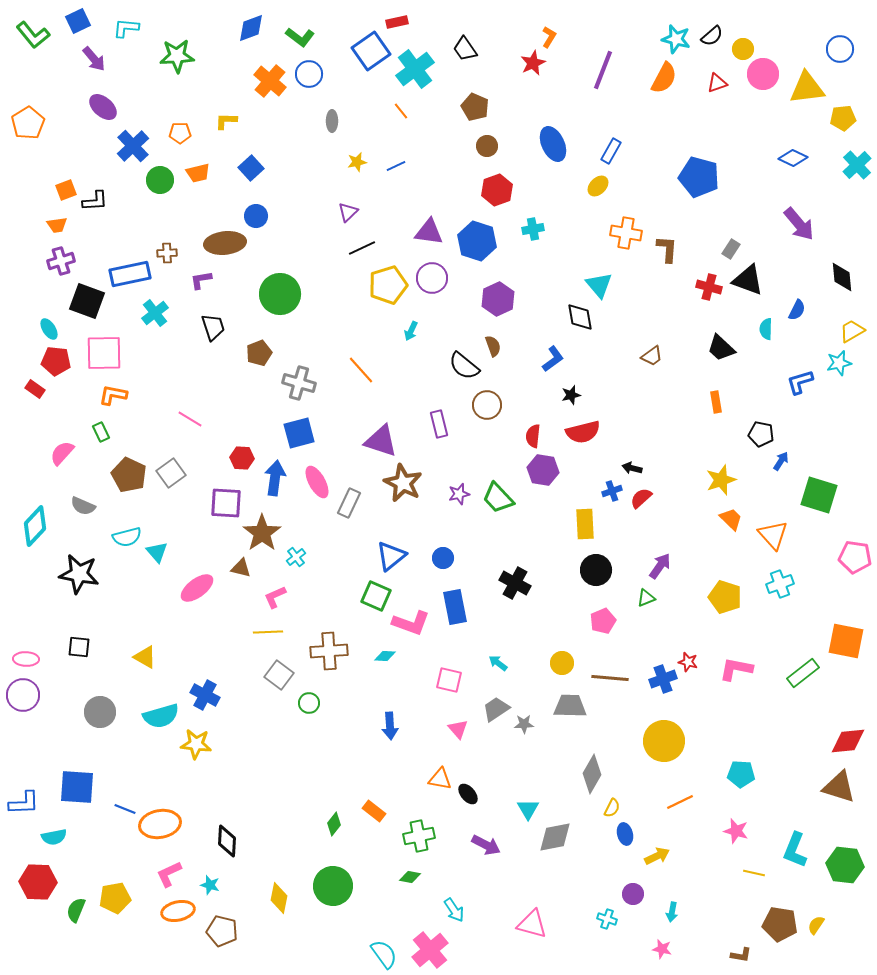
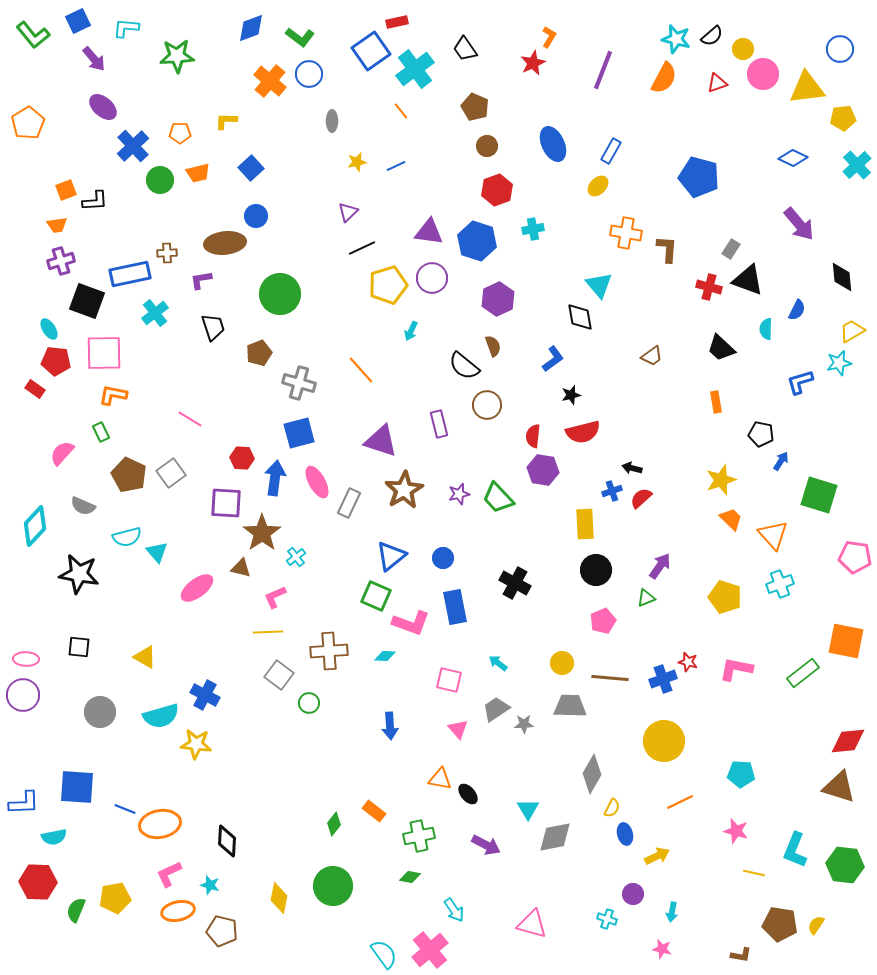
brown star at (403, 483): moved 1 px right, 7 px down; rotated 15 degrees clockwise
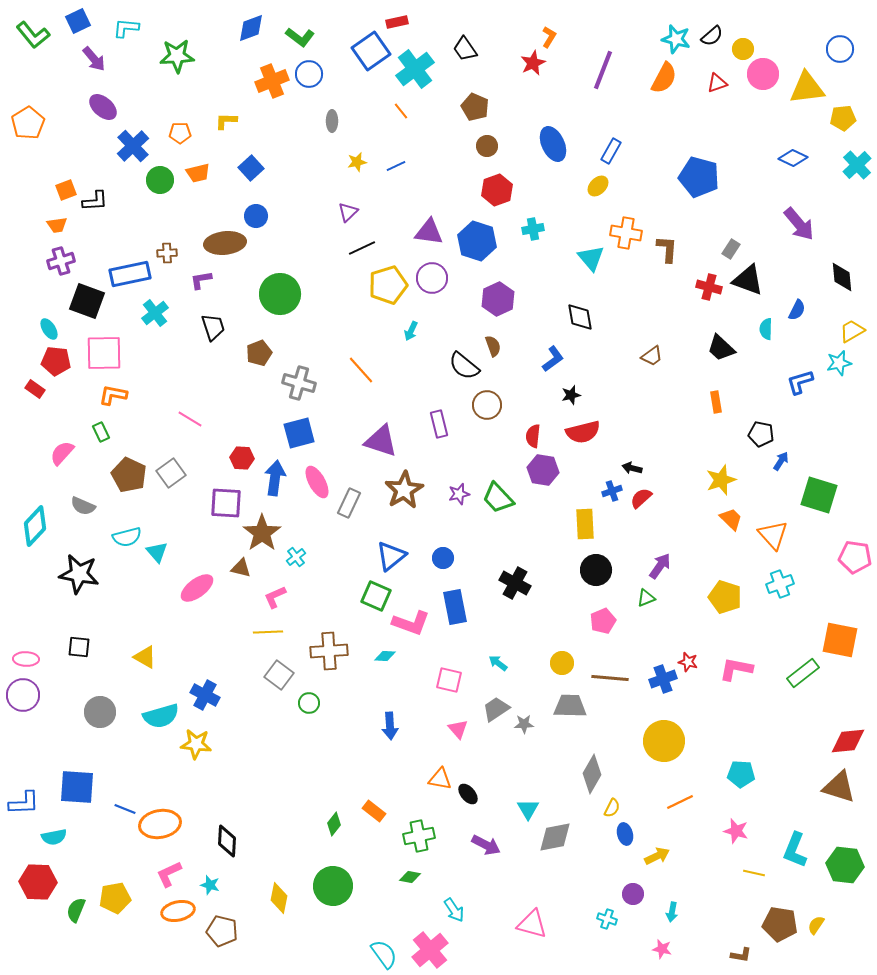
orange cross at (270, 81): moved 2 px right; rotated 28 degrees clockwise
cyan triangle at (599, 285): moved 8 px left, 27 px up
orange square at (846, 641): moved 6 px left, 1 px up
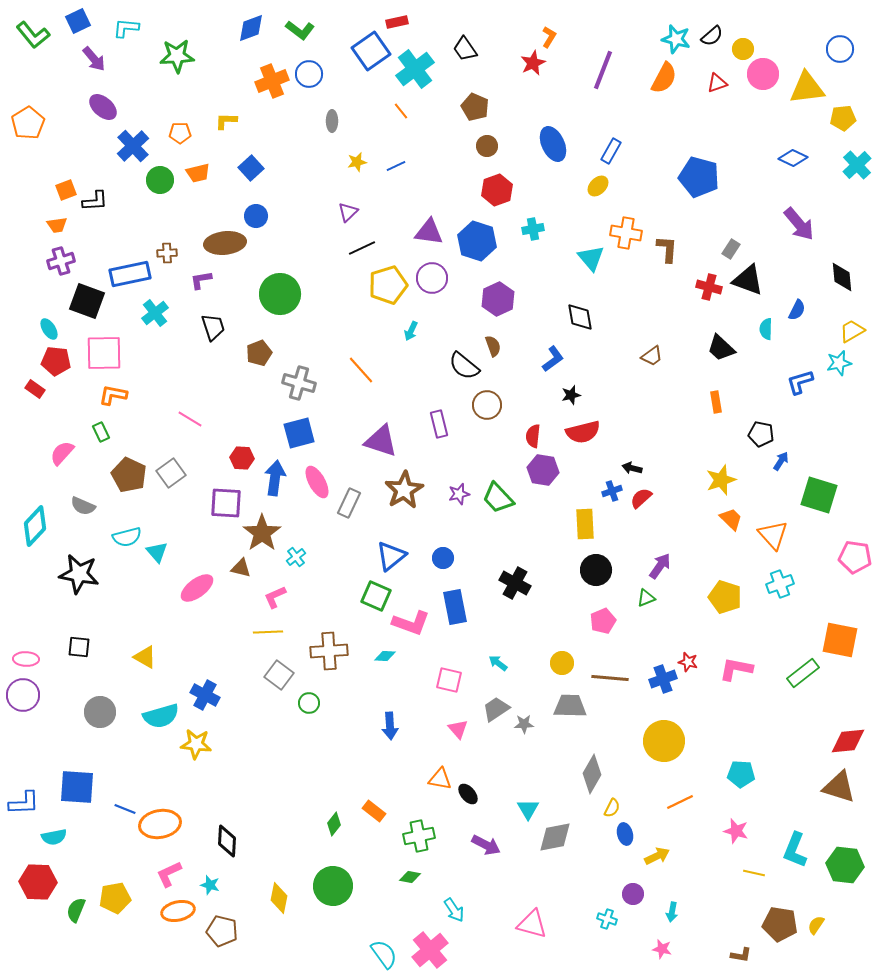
green L-shape at (300, 37): moved 7 px up
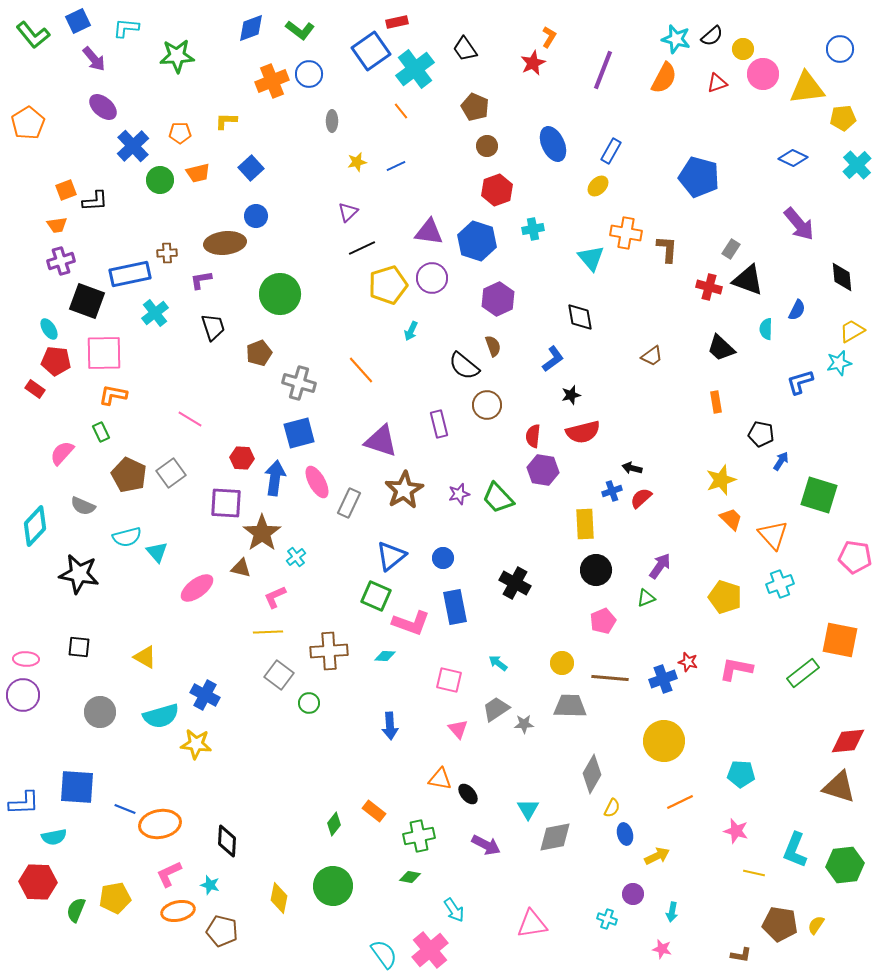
green hexagon at (845, 865): rotated 12 degrees counterclockwise
pink triangle at (532, 924): rotated 24 degrees counterclockwise
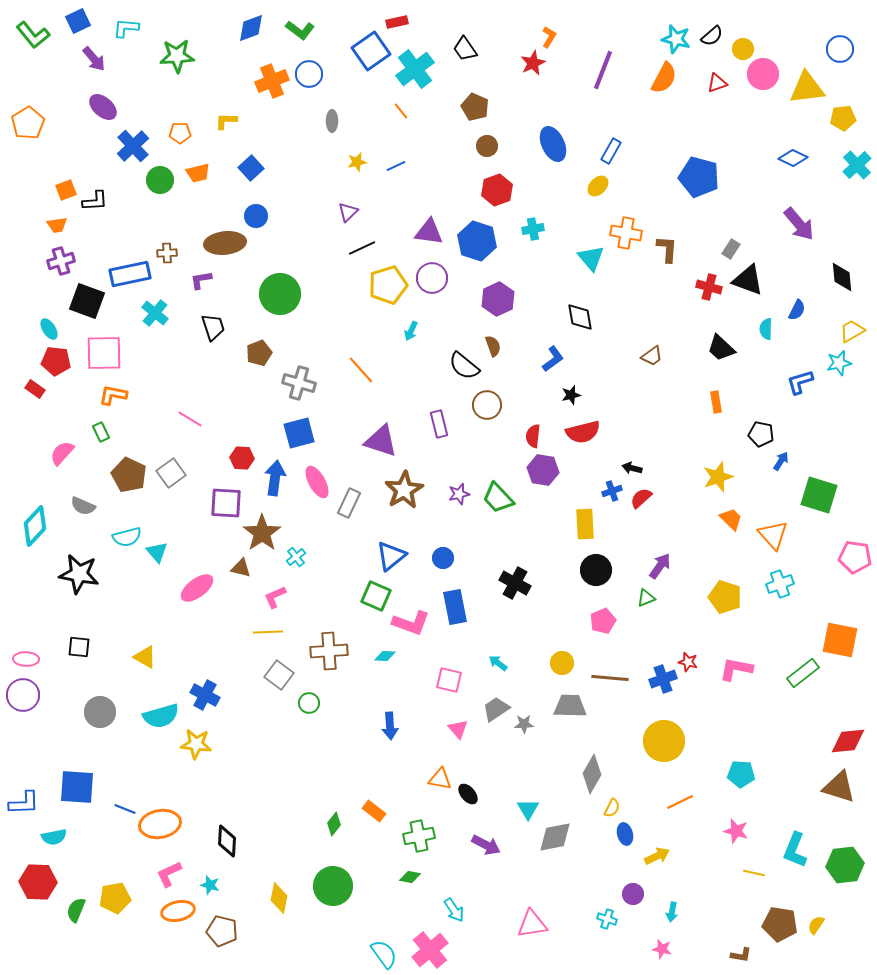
cyan cross at (155, 313): rotated 12 degrees counterclockwise
yellow star at (721, 480): moved 3 px left, 3 px up
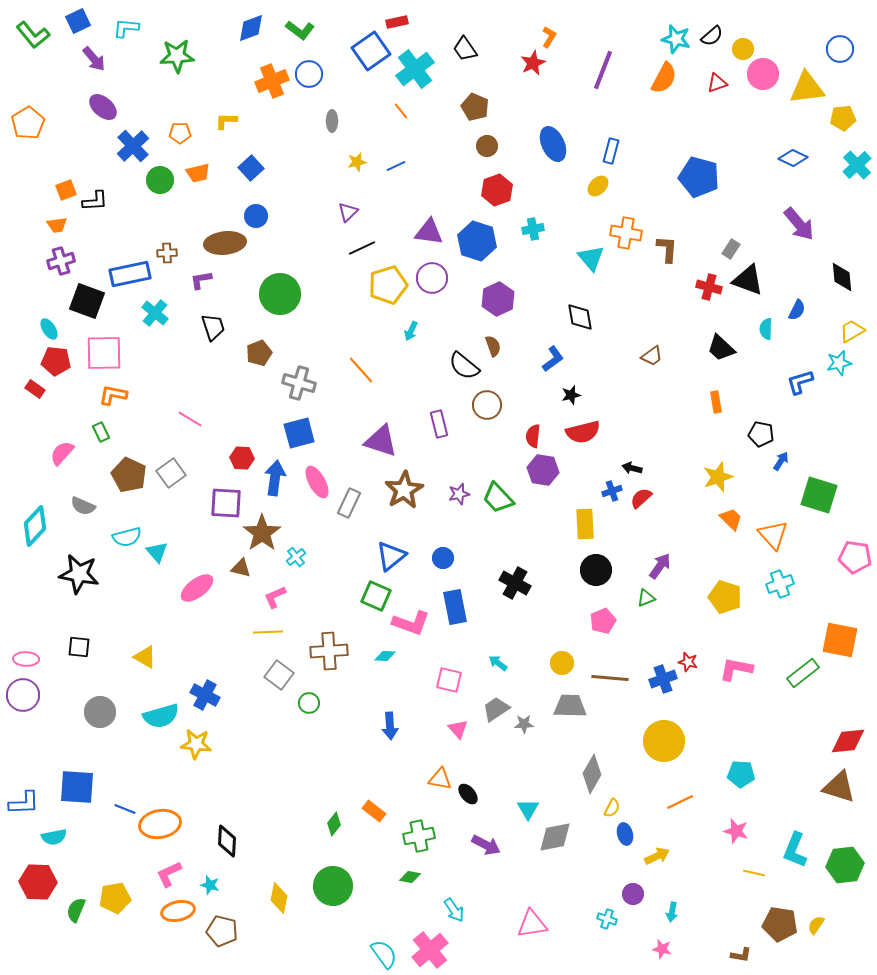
blue rectangle at (611, 151): rotated 15 degrees counterclockwise
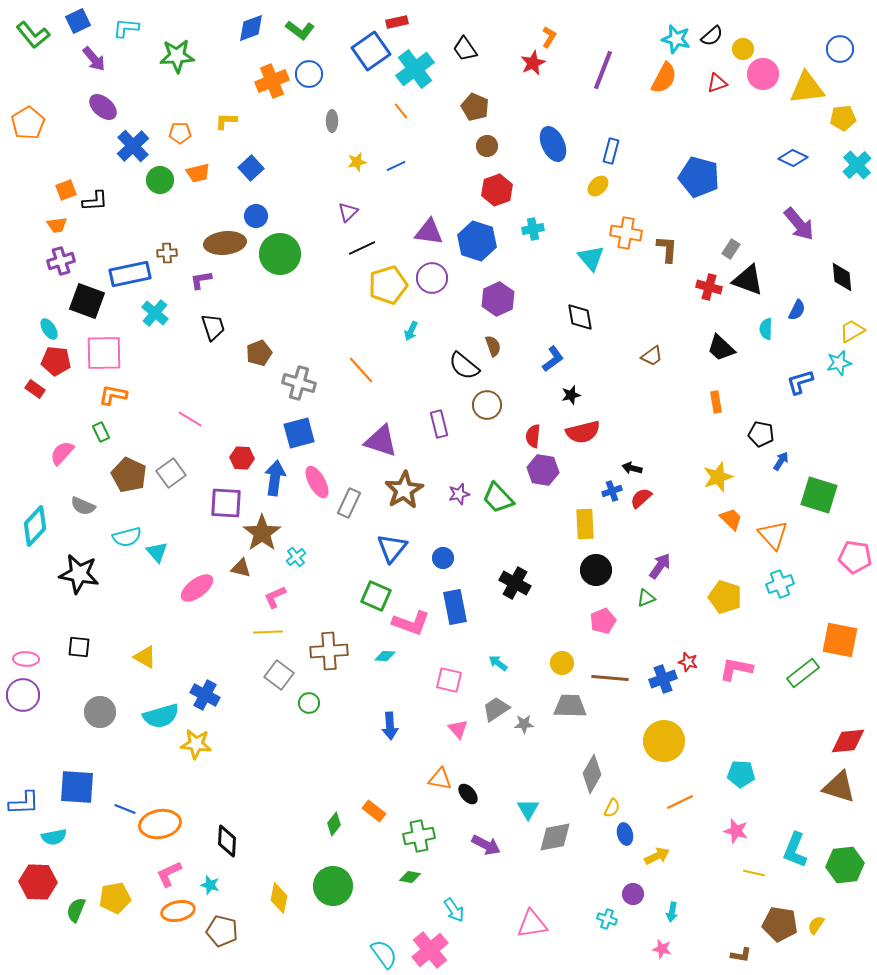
green circle at (280, 294): moved 40 px up
blue triangle at (391, 556): moved 1 px right, 8 px up; rotated 12 degrees counterclockwise
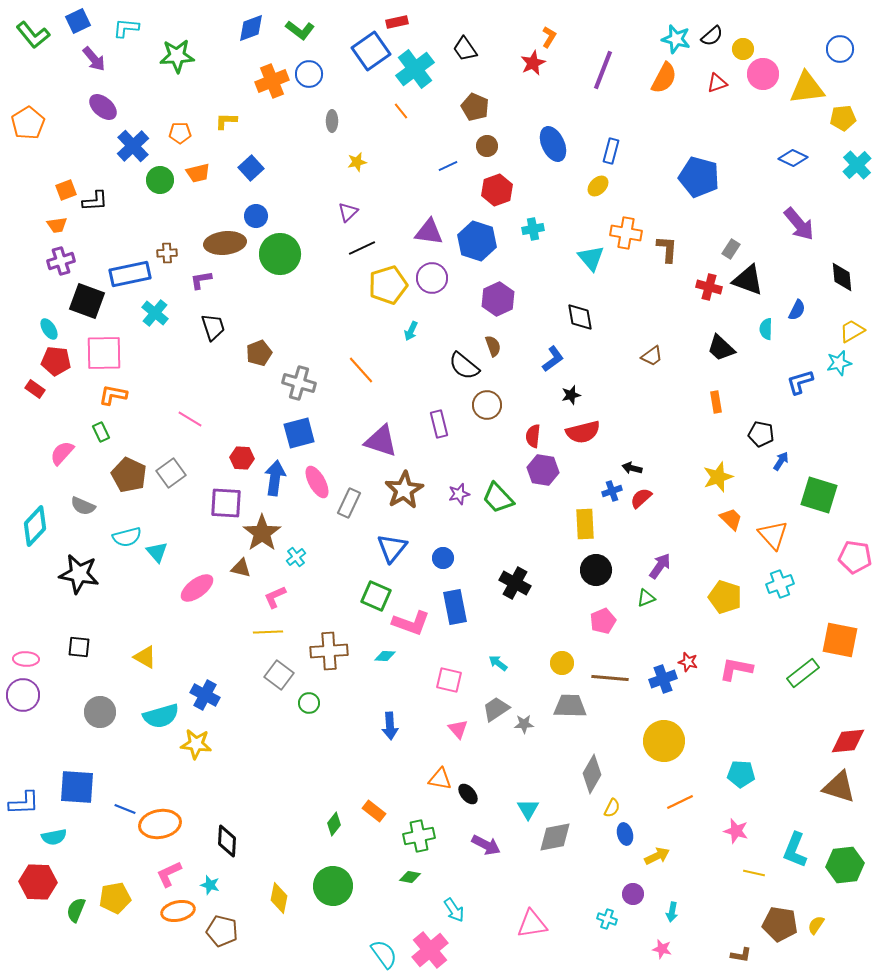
blue line at (396, 166): moved 52 px right
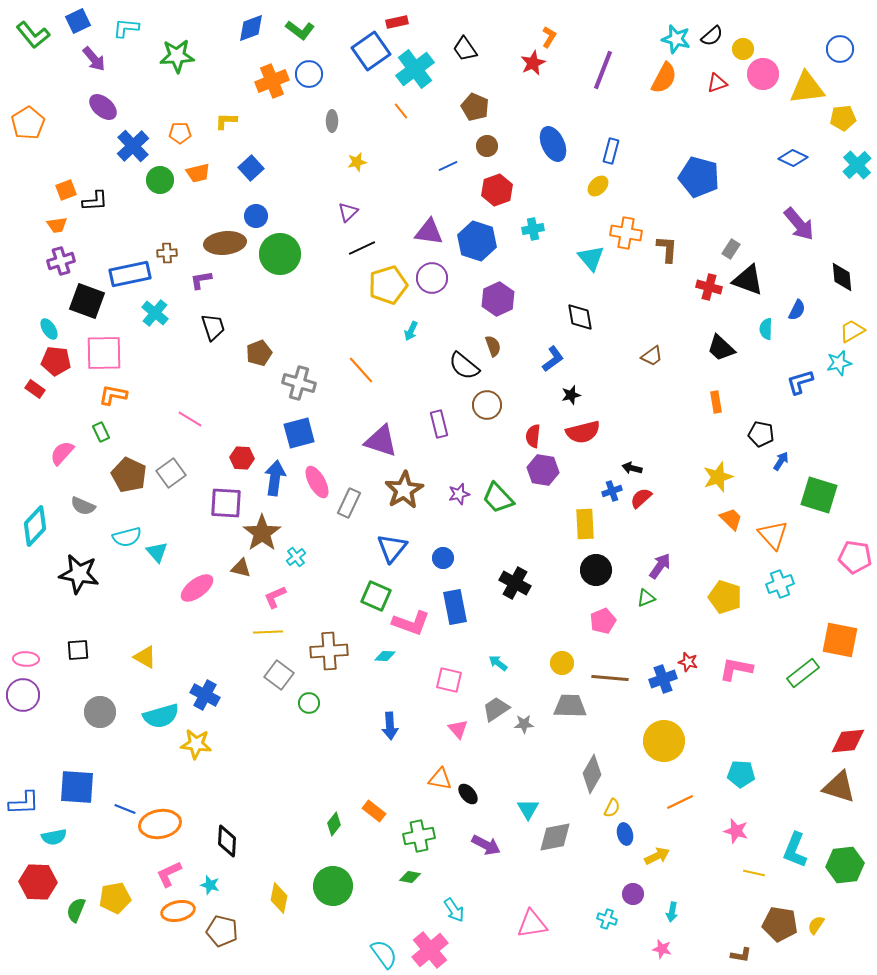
black square at (79, 647): moved 1 px left, 3 px down; rotated 10 degrees counterclockwise
